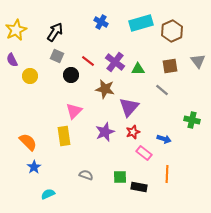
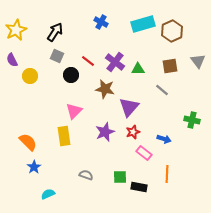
cyan rectangle: moved 2 px right, 1 px down
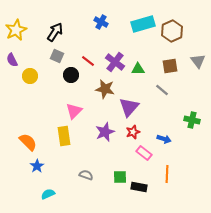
blue star: moved 3 px right, 1 px up
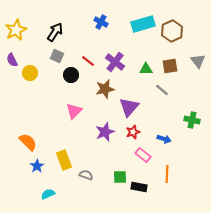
green triangle: moved 8 px right
yellow circle: moved 3 px up
brown star: rotated 24 degrees counterclockwise
yellow rectangle: moved 24 px down; rotated 12 degrees counterclockwise
pink rectangle: moved 1 px left, 2 px down
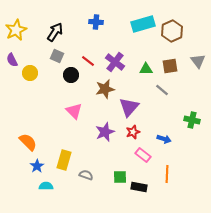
blue cross: moved 5 px left; rotated 24 degrees counterclockwise
pink triangle: rotated 30 degrees counterclockwise
yellow rectangle: rotated 36 degrees clockwise
cyan semicircle: moved 2 px left, 8 px up; rotated 24 degrees clockwise
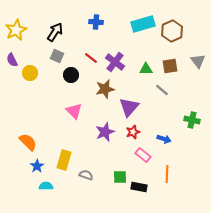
red line: moved 3 px right, 3 px up
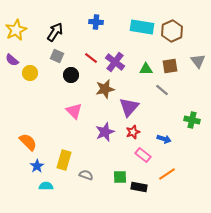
cyan rectangle: moved 1 px left, 3 px down; rotated 25 degrees clockwise
purple semicircle: rotated 24 degrees counterclockwise
orange line: rotated 54 degrees clockwise
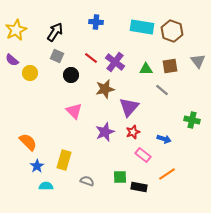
brown hexagon: rotated 15 degrees counterclockwise
gray semicircle: moved 1 px right, 6 px down
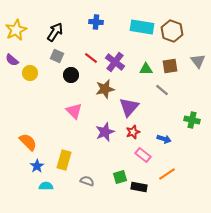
green square: rotated 16 degrees counterclockwise
